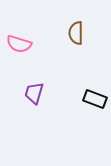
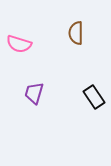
black rectangle: moved 1 px left, 2 px up; rotated 35 degrees clockwise
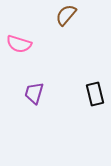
brown semicircle: moved 10 px left, 18 px up; rotated 40 degrees clockwise
black rectangle: moved 1 px right, 3 px up; rotated 20 degrees clockwise
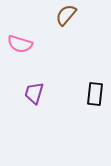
pink semicircle: moved 1 px right
black rectangle: rotated 20 degrees clockwise
